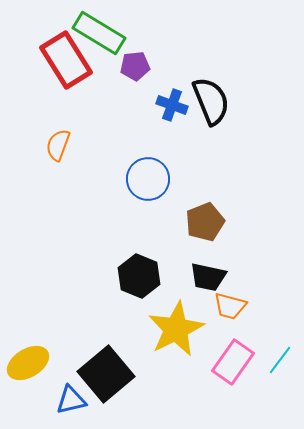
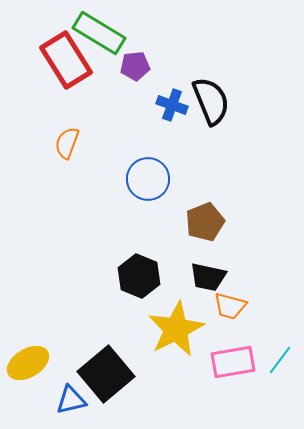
orange semicircle: moved 9 px right, 2 px up
pink rectangle: rotated 45 degrees clockwise
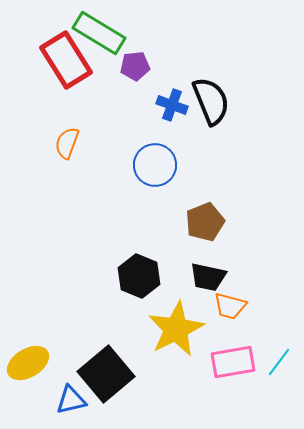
blue circle: moved 7 px right, 14 px up
cyan line: moved 1 px left, 2 px down
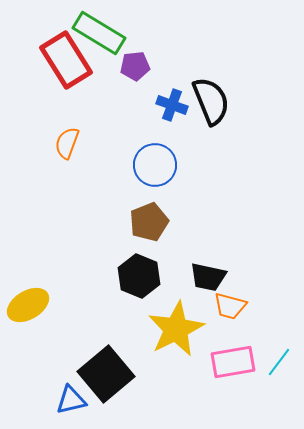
brown pentagon: moved 56 px left
yellow ellipse: moved 58 px up
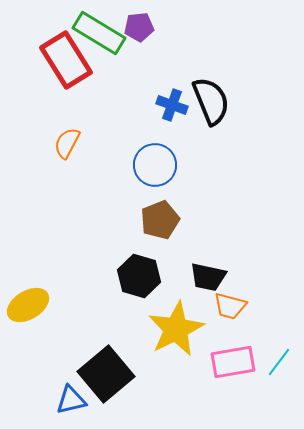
purple pentagon: moved 4 px right, 39 px up
orange semicircle: rotated 8 degrees clockwise
brown pentagon: moved 11 px right, 2 px up
black hexagon: rotated 6 degrees counterclockwise
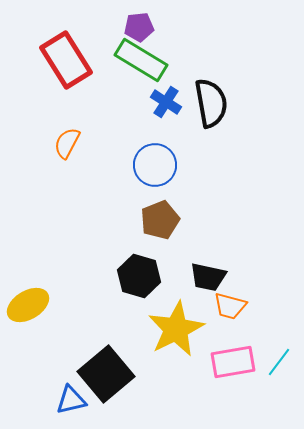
green rectangle: moved 42 px right, 27 px down
black semicircle: moved 2 px down; rotated 12 degrees clockwise
blue cross: moved 6 px left, 3 px up; rotated 12 degrees clockwise
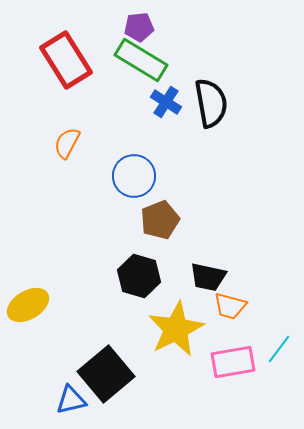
blue circle: moved 21 px left, 11 px down
cyan line: moved 13 px up
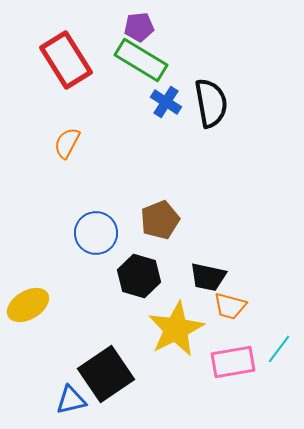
blue circle: moved 38 px left, 57 px down
black square: rotated 6 degrees clockwise
